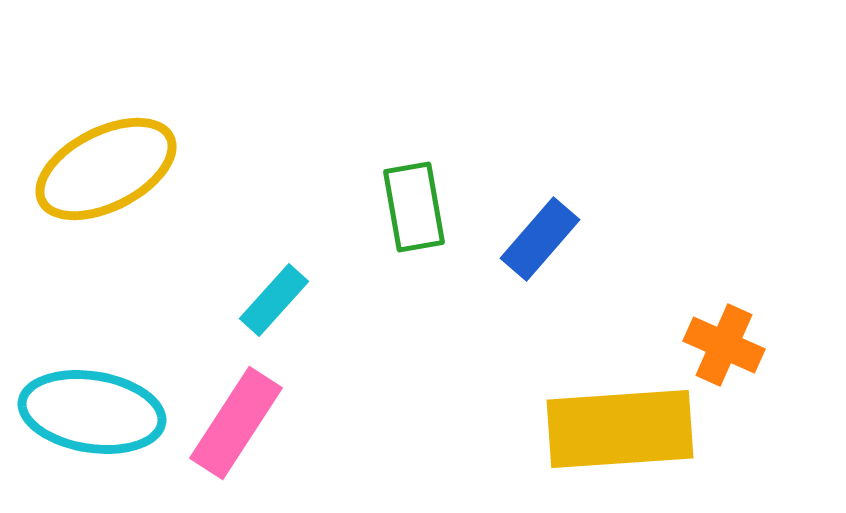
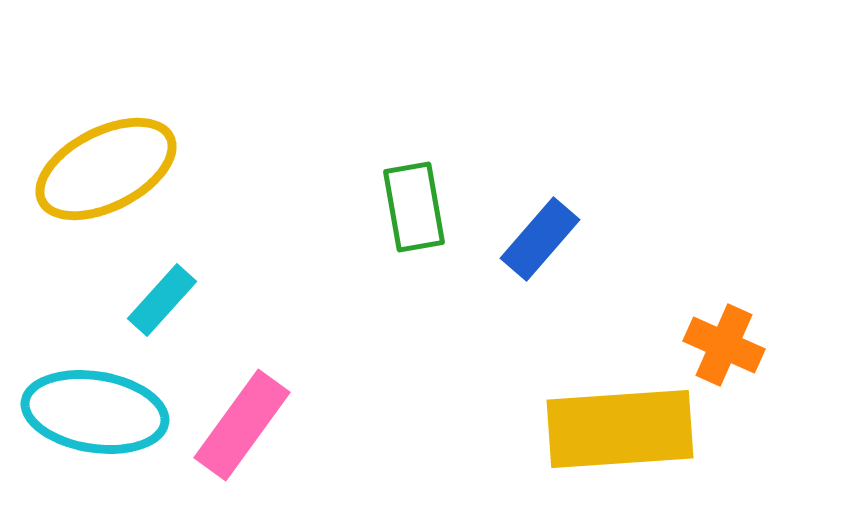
cyan rectangle: moved 112 px left
cyan ellipse: moved 3 px right
pink rectangle: moved 6 px right, 2 px down; rotated 3 degrees clockwise
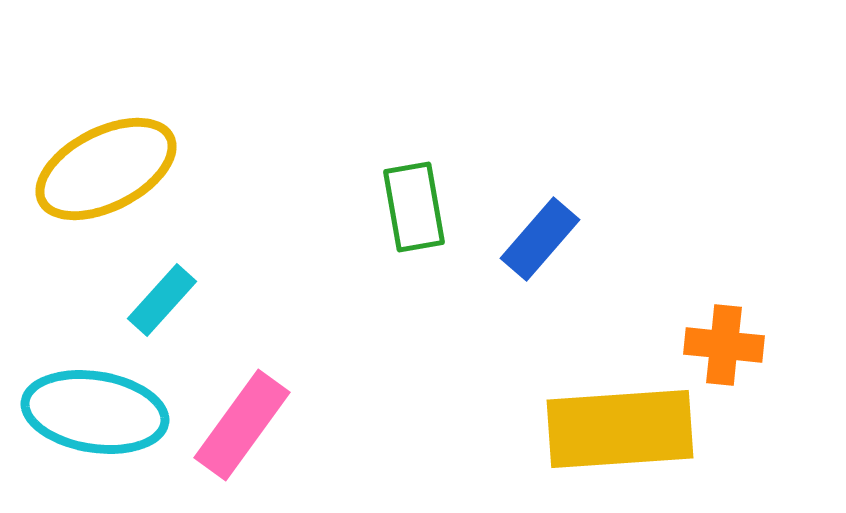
orange cross: rotated 18 degrees counterclockwise
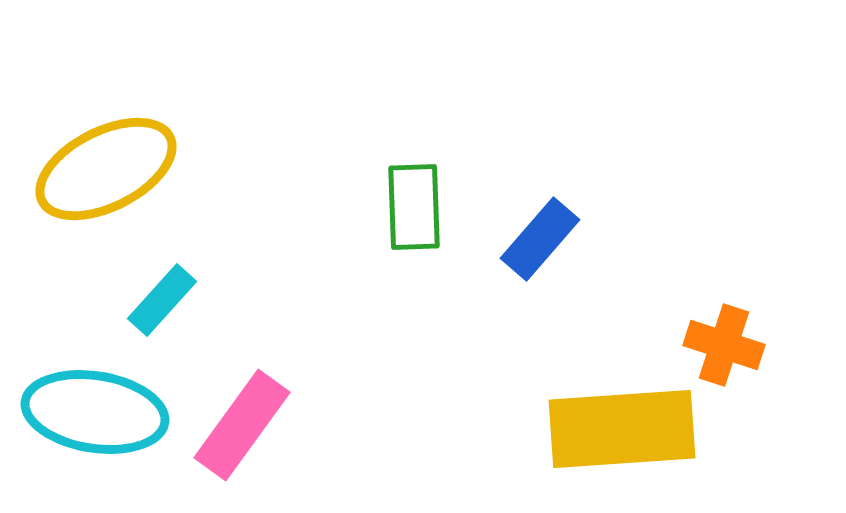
green rectangle: rotated 8 degrees clockwise
orange cross: rotated 12 degrees clockwise
yellow rectangle: moved 2 px right
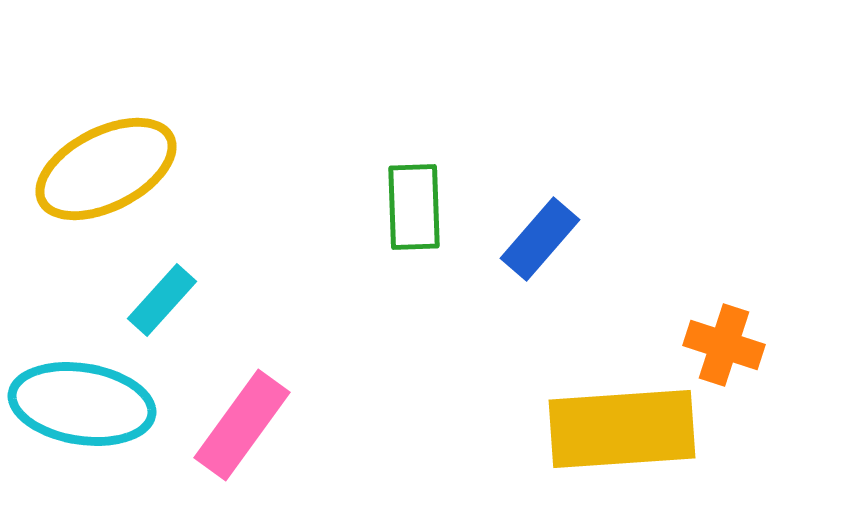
cyan ellipse: moved 13 px left, 8 px up
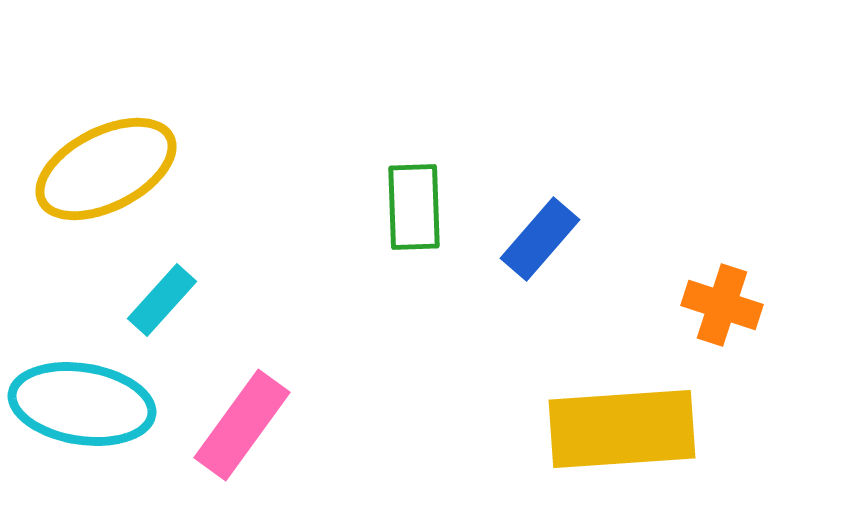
orange cross: moved 2 px left, 40 px up
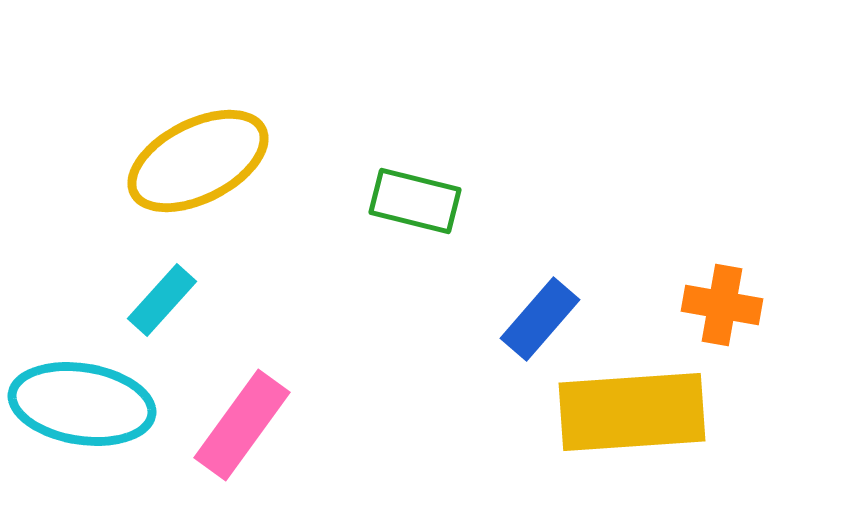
yellow ellipse: moved 92 px right, 8 px up
green rectangle: moved 1 px right, 6 px up; rotated 74 degrees counterclockwise
blue rectangle: moved 80 px down
orange cross: rotated 8 degrees counterclockwise
yellow rectangle: moved 10 px right, 17 px up
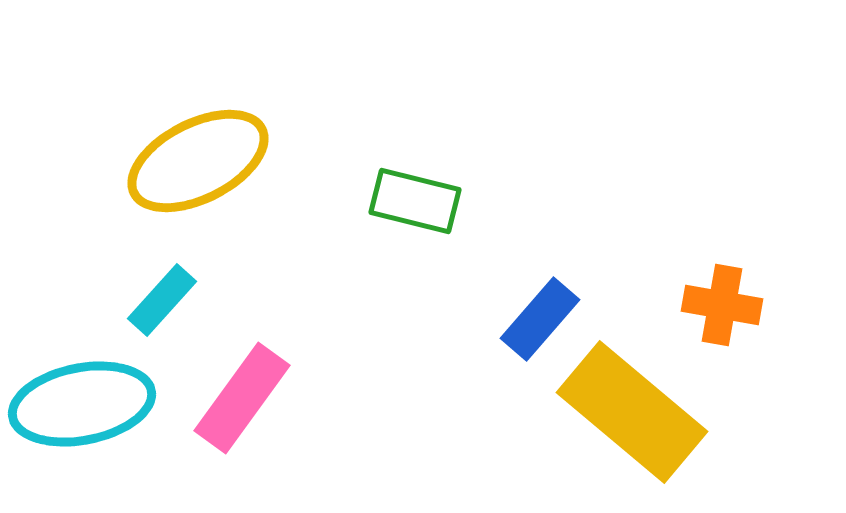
cyan ellipse: rotated 20 degrees counterclockwise
yellow rectangle: rotated 44 degrees clockwise
pink rectangle: moved 27 px up
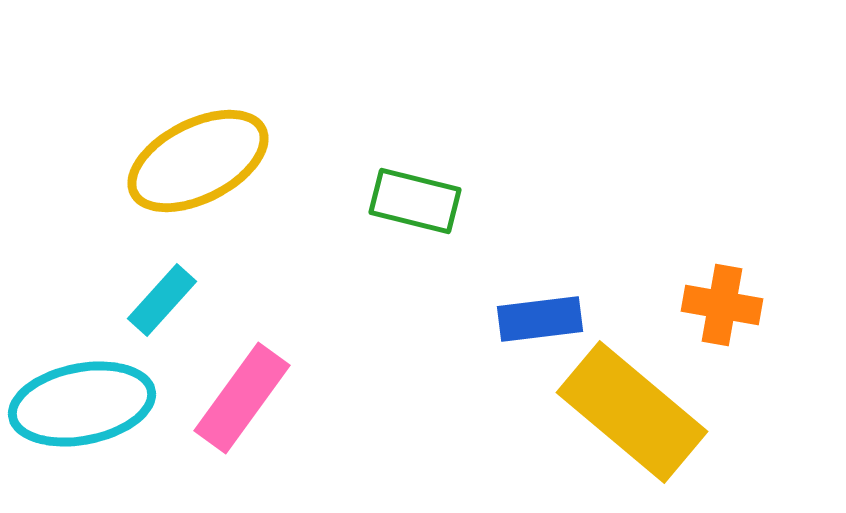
blue rectangle: rotated 42 degrees clockwise
